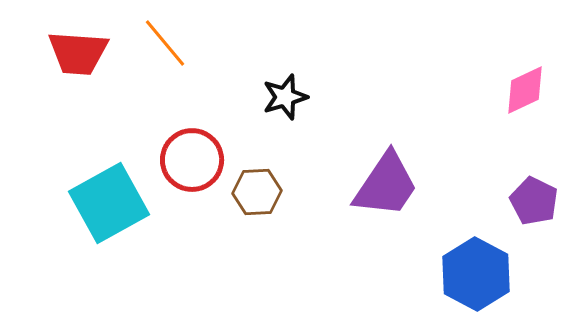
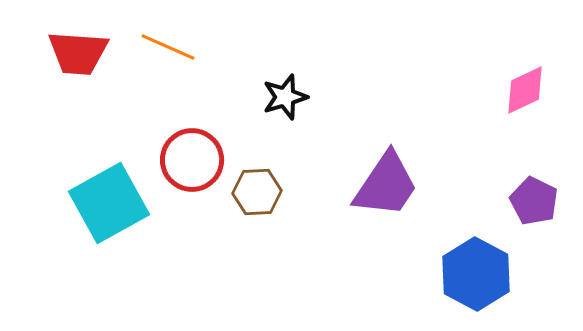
orange line: moved 3 px right, 4 px down; rotated 26 degrees counterclockwise
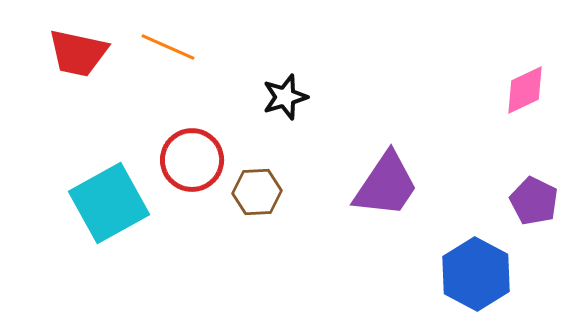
red trapezoid: rotated 8 degrees clockwise
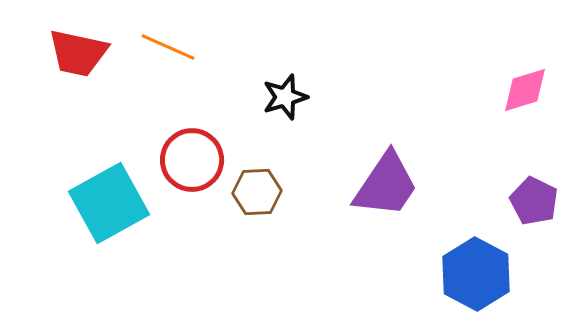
pink diamond: rotated 8 degrees clockwise
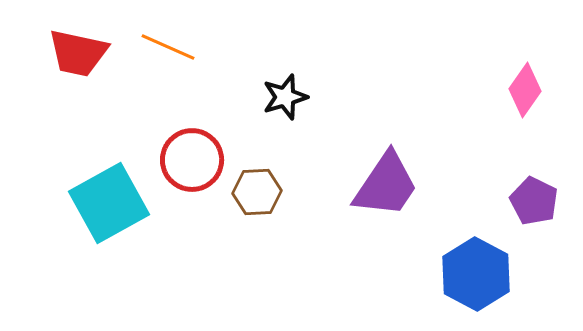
pink diamond: rotated 38 degrees counterclockwise
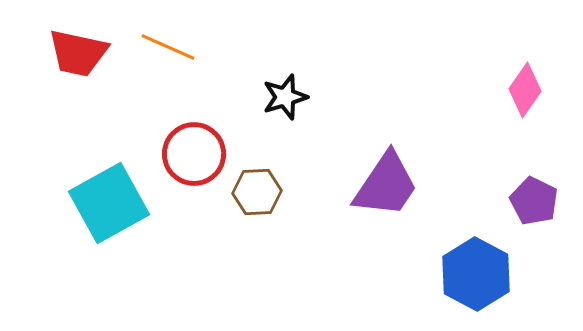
red circle: moved 2 px right, 6 px up
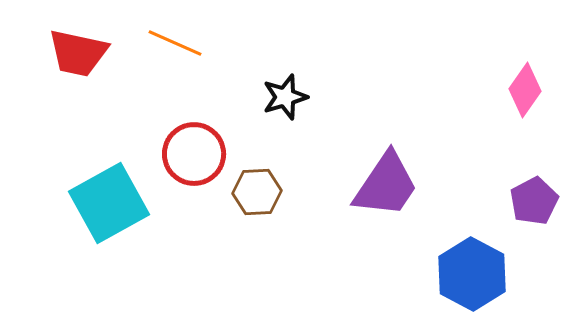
orange line: moved 7 px right, 4 px up
purple pentagon: rotated 18 degrees clockwise
blue hexagon: moved 4 px left
